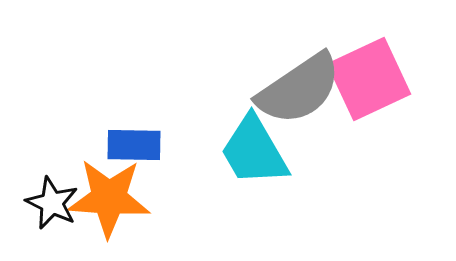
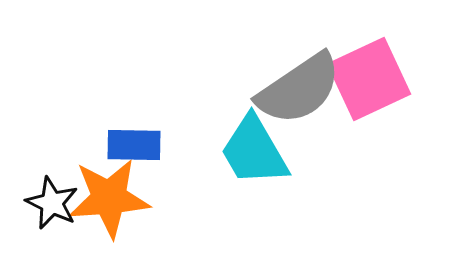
orange star: rotated 8 degrees counterclockwise
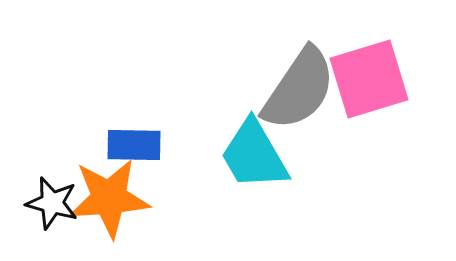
pink square: rotated 8 degrees clockwise
gray semicircle: rotated 22 degrees counterclockwise
cyan trapezoid: moved 4 px down
black star: rotated 10 degrees counterclockwise
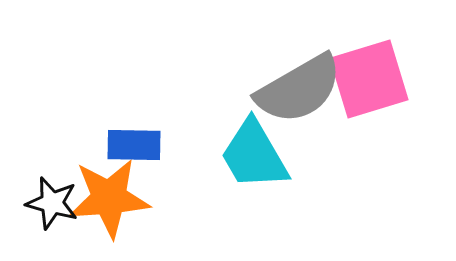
gray semicircle: rotated 26 degrees clockwise
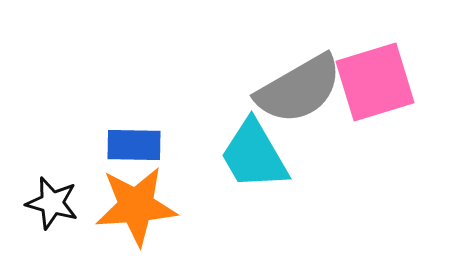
pink square: moved 6 px right, 3 px down
orange star: moved 27 px right, 8 px down
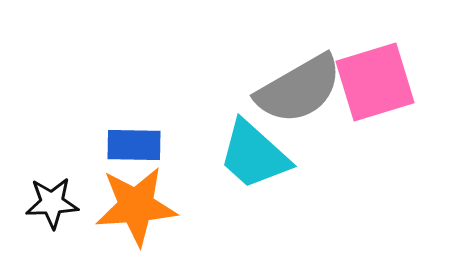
cyan trapezoid: rotated 18 degrees counterclockwise
black star: rotated 18 degrees counterclockwise
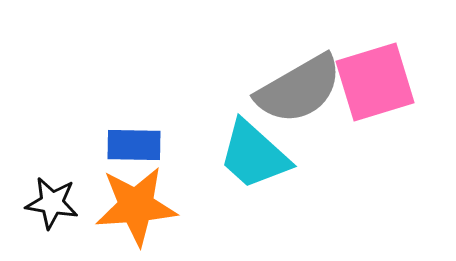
black star: rotated 12 degrees clockwise
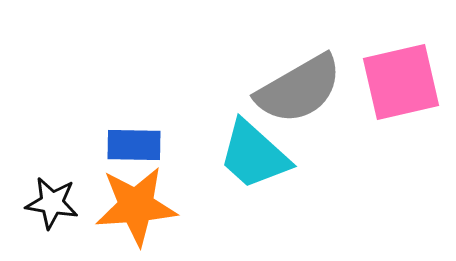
pink square: moved 26 px right; rotated 4 degrees clockwise
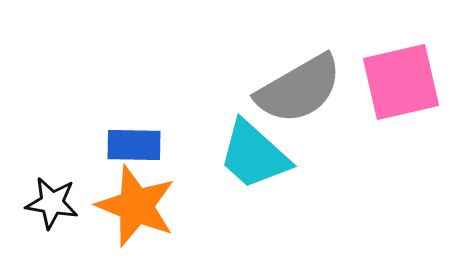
orange star: rotated 26 degrees clockwise
